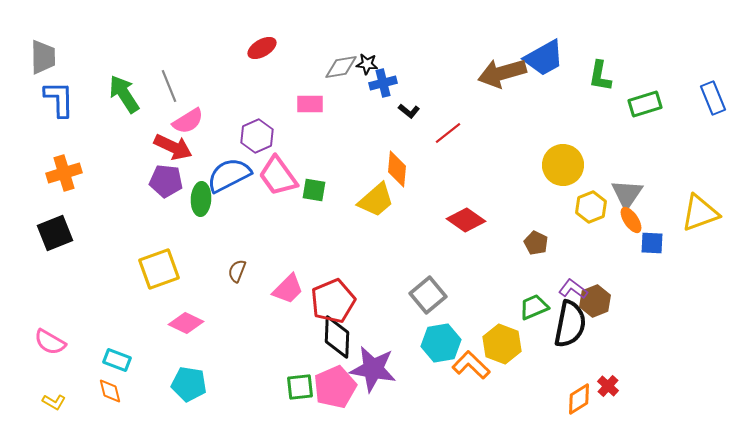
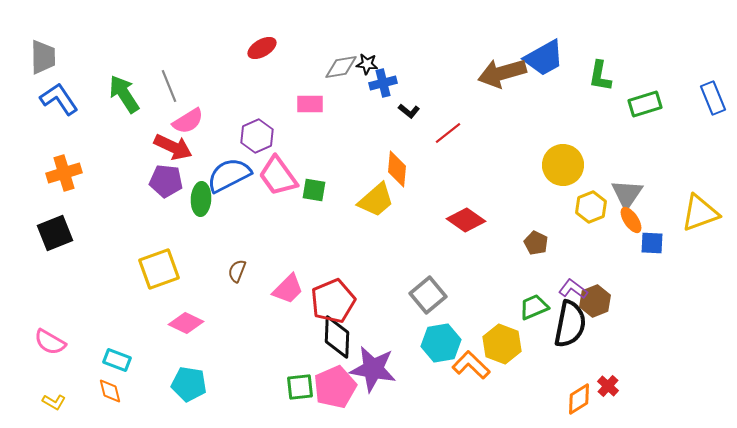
blue L-shape at (59, 99): rotated 33 degrees counterclockwise
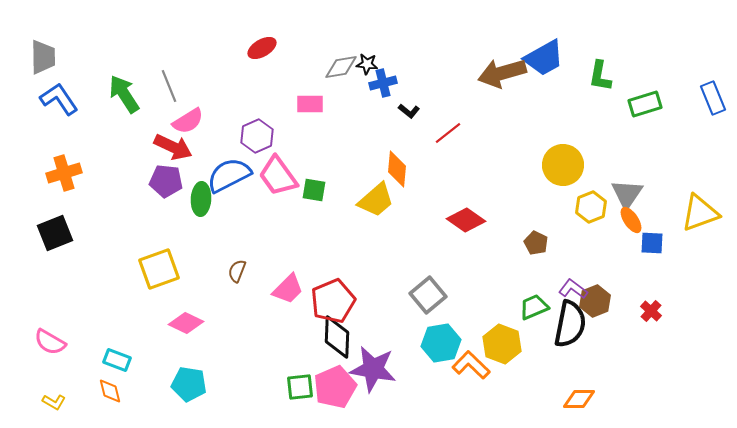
red cross at (608, 386): moved 43 px right, 75 px up
orange diamond at (579, 399): rotated 32 degrees clockwise
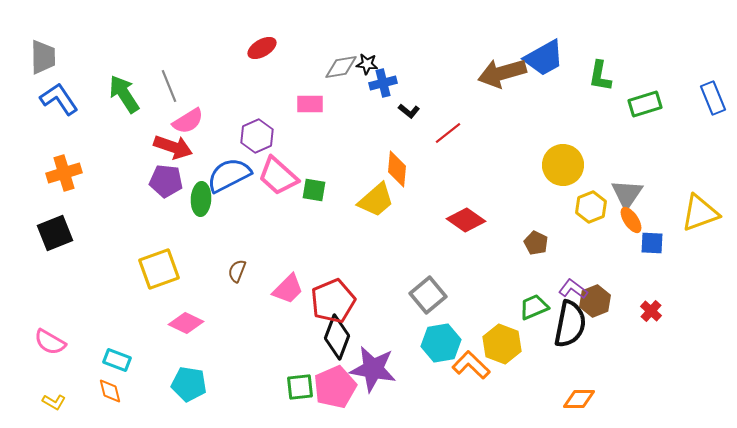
red arrow at (173, 147): rotated 6 degrees counterclockwise
pink trapezoid at (278, 176): rotated 12 degrees counterclockwise
black diamond at (337, 337): rotated 18 degrees clockwise
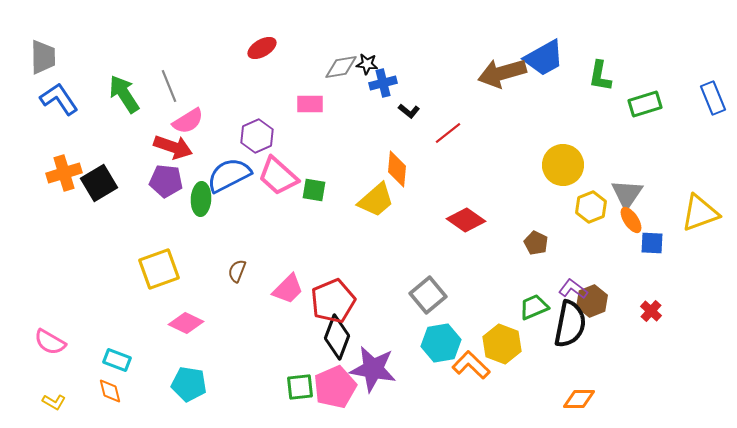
black square at (55, 233): moved 44 px right, 50 px up; rotated 9 degrees counterclockwise
brown hexagon at (595, 301): moved 3 px left
